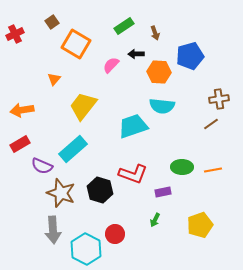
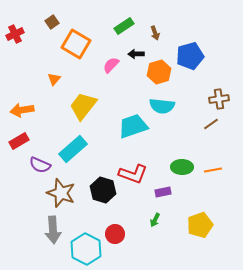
orange hexagon: rotated 20 degrees counterclockwise
red rectangle: moved 1 px left, 3 px up
purple semicircle: moved 2 px left, 1 px up
black hexagon: moved 3 px right
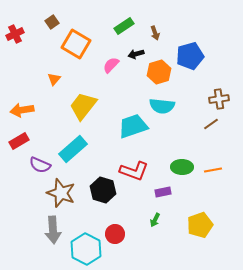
black arrow: rotated 14 degrees counterclockwise
red L-shape: moved 1 px right, 3 px up
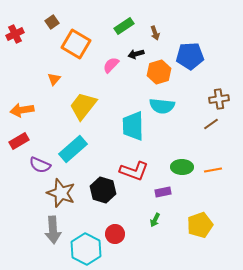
blue pentagon: rotated 12 degrees clockwise
cyan trapezoid: rotated 72 degrees counterclockwise
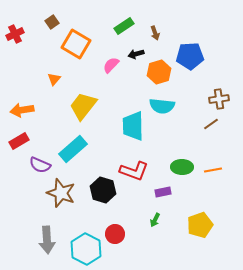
gray arrow: moved 6 px left, 10 px down
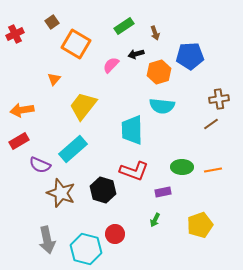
cyan trapezoid: moved 1 px left, 4 px down
gray arrow: rotated 8 degrees counterclockwise
cyan hexagon: rotated 12 degrees counterclockwise
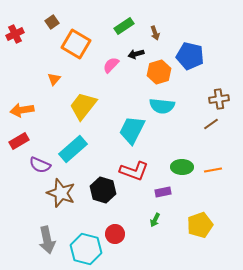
blue pentagon: rotated 16 degrees clockwise
cyan trapezoid: rotated 28 degrees clockwise
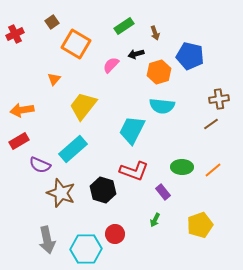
orange line: rotated 30 degrees counterclockwise
purple rectangle: rotated 63 degrees clockwise
cyan hexagon: rotated 16 degrees counterclockwise
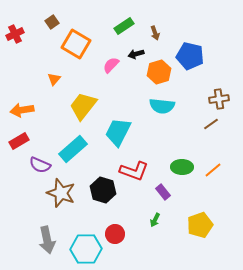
cyan trapezoid: moved 14 px left, 2 px down
